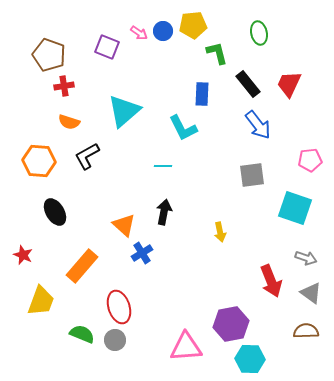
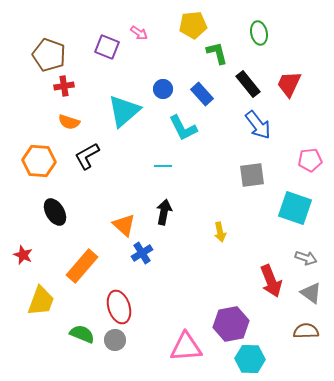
blue circle: moved 58 px down
blue rectangle: rotated 45 degrees counterclockwise
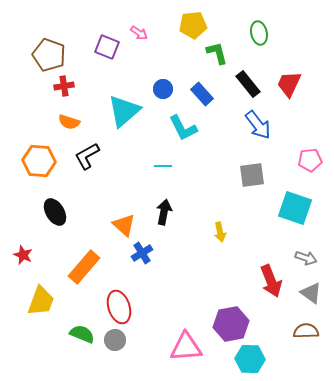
orange rectangle: moved 2 px right, 1 px down
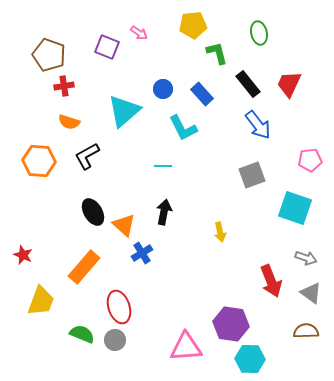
gray square: rotated 12 degrees counterclockwise
black ellipse: moved 38 px right
purple hexagon: rotated 20 degrees clockwise
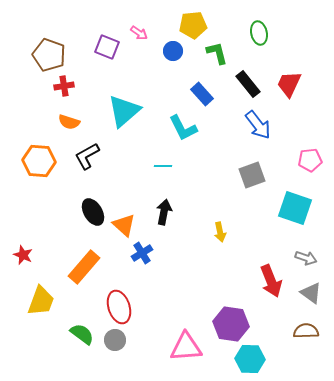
blue circle: moved 10 px right, 38 px up
green semicircle: rotated 15 degrees clockwise
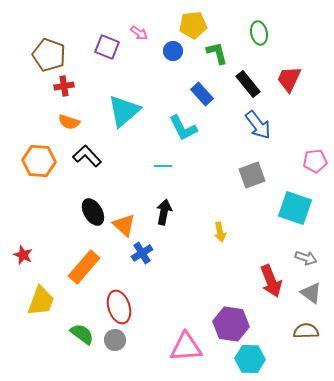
red trapezoid: moved 5 px up
black L-shape: rotated 76 degrees clockwise
pink pentagon: moved 5 px right, 1 px down
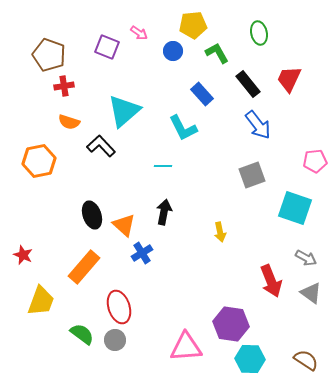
green L-shape: rotated 15 degrees counterclockwise
black L-shape: moved 14 px right, 10 px up
orange hexagon: rotated 16 degrees counterclockwise
black ellipse: moved 1 px left, 3 px down; rotated 12 degrees clockwise
gray arrow: rotated 10 degrees clockwise
brown semicircle: moved 29 px down; rotated 35 degrees clockwise
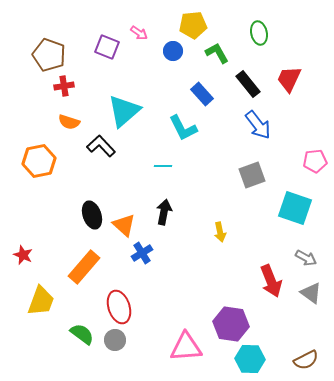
brown semicircle: rotated 120 degrees clockwise
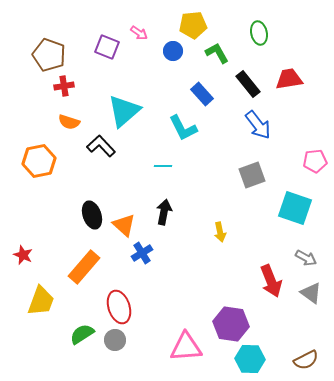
red trapezoid: rotated 56 degrees clockwise
green semicircle: rotated 70 degrees counterclockwise
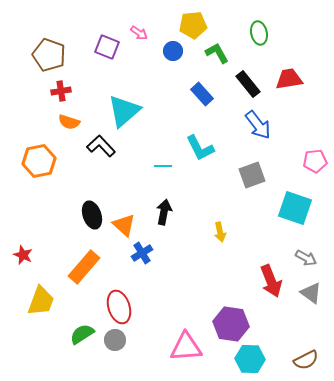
red cross: moved 3 px left, 5 px down
cyan L-shape: moved 17 px right, 20 px down
